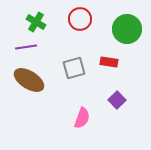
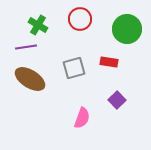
green cross: moved 2 px right, 3 px down
brown ellipse: moved 1 px right, 1 px up
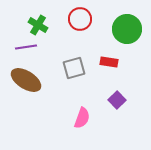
brown ellipse: moved 4 px left, 1 px down
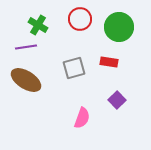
green circle: moved 8 px left, 2 px up
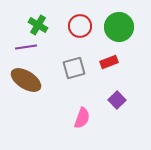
red circle: moved 7 px down
red rectangle: rotated 30 degrees counterclockwise
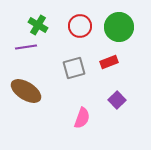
brown ellipse: moved 11 px down
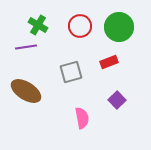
gray square: moved 3 px left, 4 px down
pink semicircle: rotated 30 degrees counterclockwise
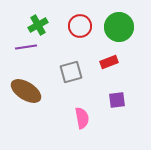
green cross: rotated 30 degrees clockwise
purple square: rotated 36 degrees clockwise
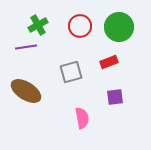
purple square: moved 2 px left, 3 px up
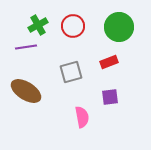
red circle: moved 7 px left
purple square: moved 5 px left
pink semicircle: moved 1 px up
